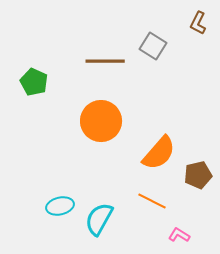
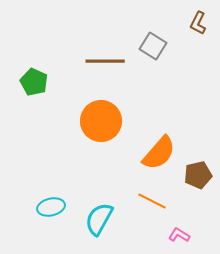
cyan ellipse: moved 9 px left, 1 px down
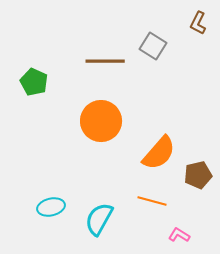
orange line: rotated 12 degrees counterclockwise
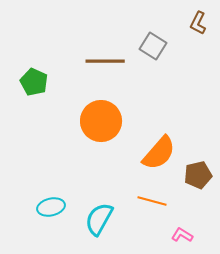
pink L-shape: moved 3 px right
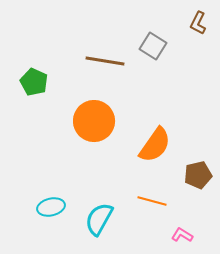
brown line: rotated 9 degrees clockwise
orange circle: moved 7 px left
orange semicircle: moved 4 px left, 8 px up; rotated 6 degrees counterclockwise
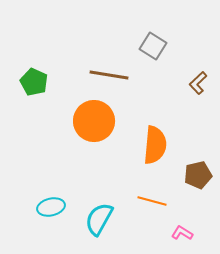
brown L-shape: moved 60 px down; rotated 20 degrees clockwise
brown line: moved 4 px right, 14 px down
orange semicircle: rotated 30 degrees counterclockwise
pink L-shape: moved 2 px up
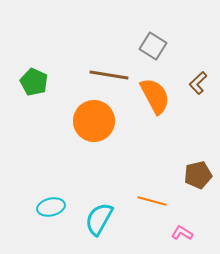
orange semicircle: moved 49 px up; rotated 33 degrees counterclockwise
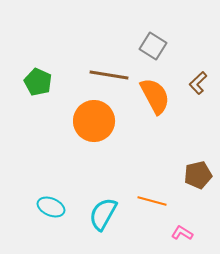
green pentagon: moved 4 px right
cyan ellipse: rotated 36 degrees clockwise
cyan semicircle: moved 4 px right, 5 px up
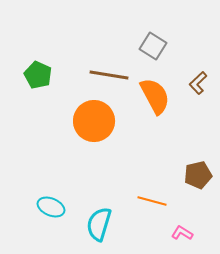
green pentagon: moved 7 px up
cyan semicircle: moved 4 px left, 10 px down; rotated 12 degrees counterclockwise
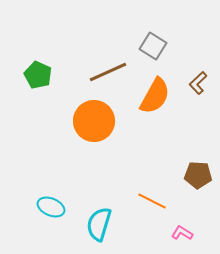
brown line: moved 1 px left, 3 px up; rotated 33 degrees counterclockwise
orange semicircle: rotated 57 degrees clockwise
brown pentagon: rotated 16 degrees clockwise
orange line: rotated 12 degrees clockwise
